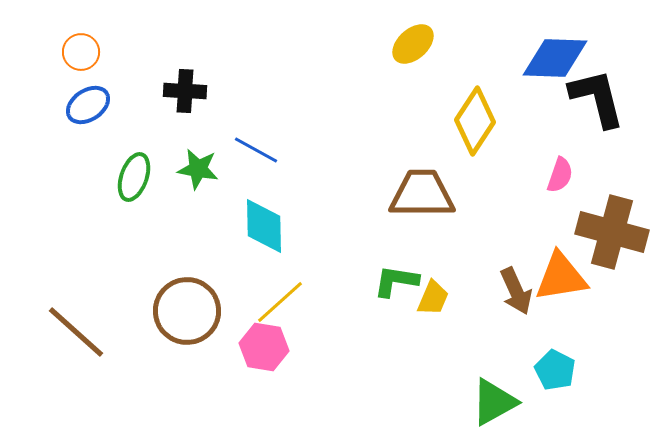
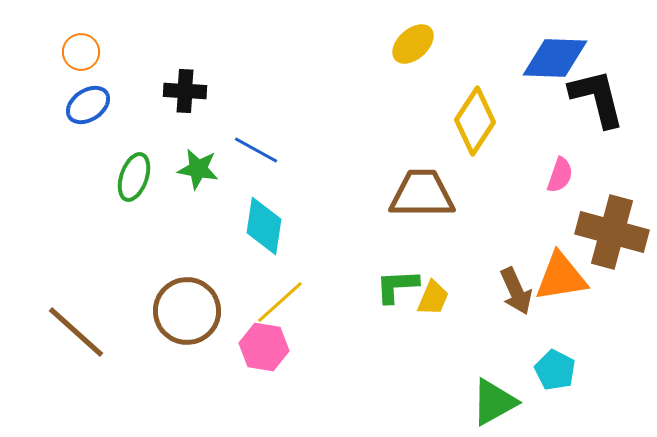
cyan diamond: rotated 10 degrees clockwise
green L-shape: moved 1 px right, 5 px down; rotated 12 degrees counterclockwise
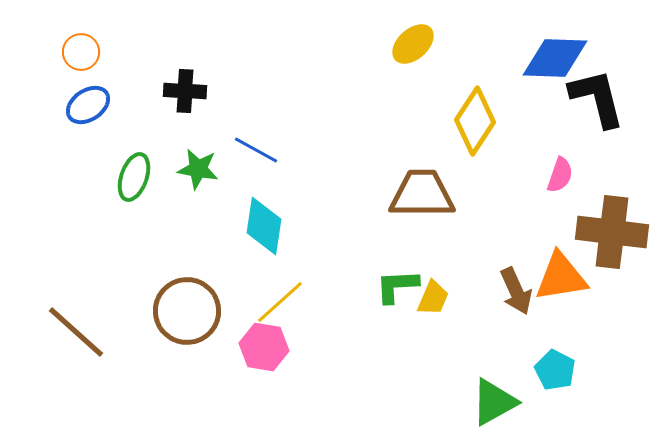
brown cross: rotated 8 degrees counterclockwise
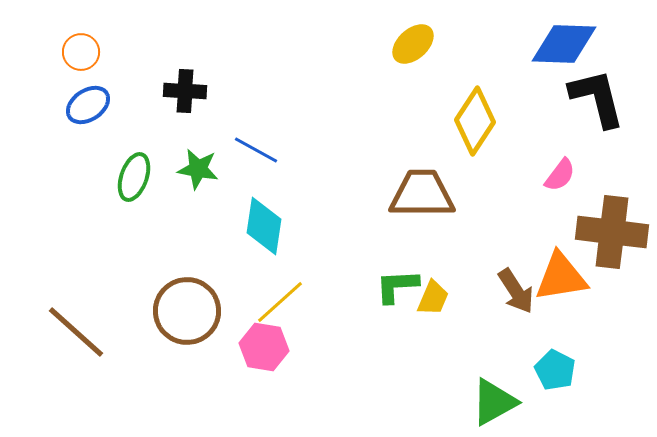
blue diamond: moved 9 px right, 14 px up
pink semicircle: rotated 18 degrees clockwise
brown arrow: rotated 9 degrees counterclockwise
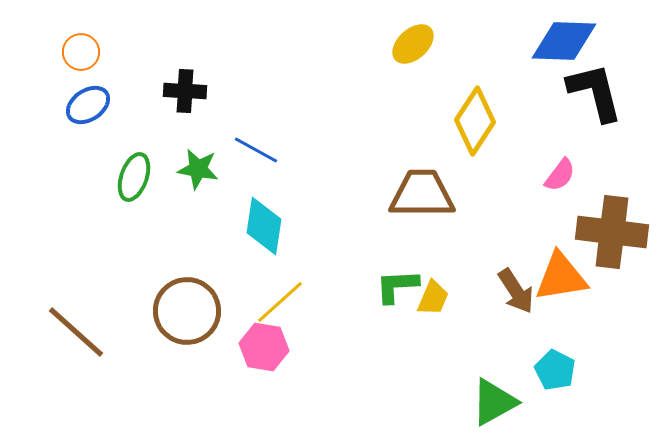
blue diamond: moved 3 px up
black L-shape: moved 2 px left, 6 px up
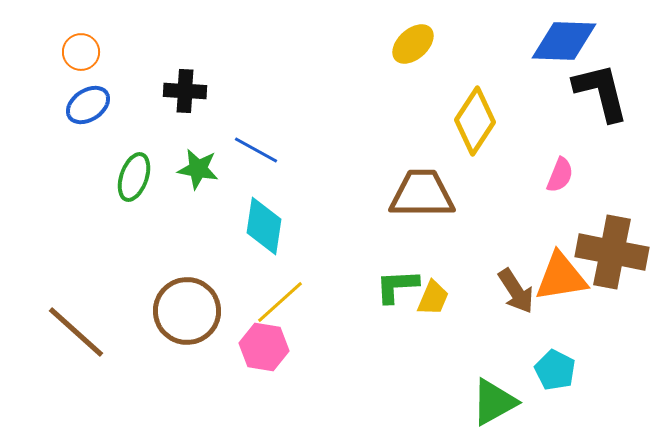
black L-shape: moved 6 px right
pink semicircle: rotated 15 degrees counterclockwise
brown cross: moved 20 px down; rotated 4 degrees clockwise
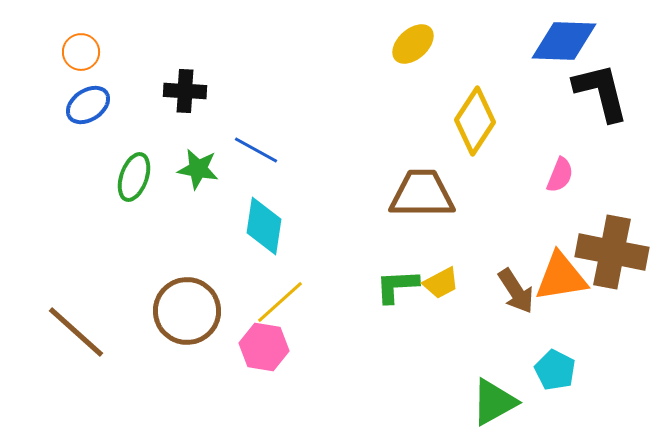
yellow trapezoid: moved 8 px right, 15 px up; rotated 39 degrees clockwise
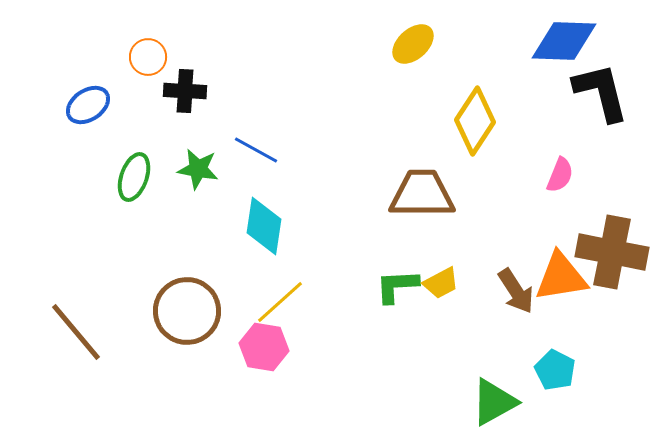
orange circle: moved 67 px right, 5 px down
brown line: rotated 8 degrees clockwise
